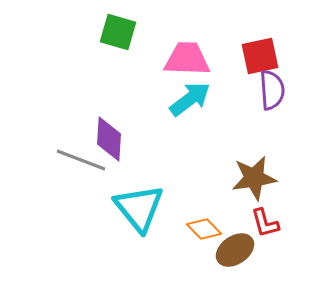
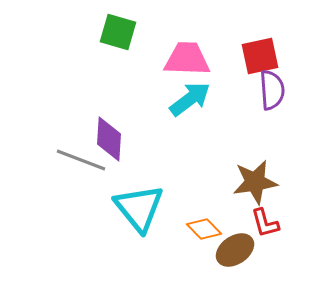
brown star: moved 1 px right, 4 px down
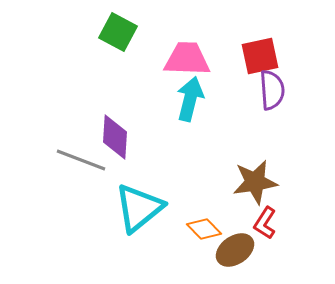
green square: rotated 12 degrees clockwise
cyan arrow: rotated 39 degrees counterclockwise
purple diamond: moved 6 px right, 2 px up
cyan triangle: rotated 30 degrees clockwise
red L-shape: rotated 48 degrees clockwise
